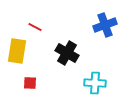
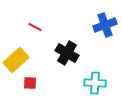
yellow rectangle: moved 1 px left, 9 px down; rotated 40 degrees clockwise
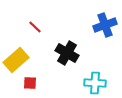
red line: rotated 16 degrees clockwise
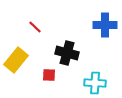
blue cross: rotated 20 degrees clockwise
black cross: rotated 15 degrees counterclockwise
yellow rectangle: rotated 10 degrees counterclockwise
red square: moved 19 px right, 8 px up
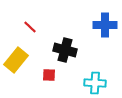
red line: moved 5 px left
black cross: moved 2 px left, 3 px up
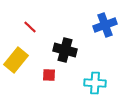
blue cross: rotated 20 degrees counterclockwise
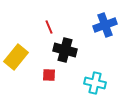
red line: moved 19 px right; rotated 24 degrees clockwise
yellow rectangle: moved 3 px up
cyan cross: rotated 10 degrees clockwise
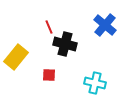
blue cross: rotated 30 degrees counterclockwise
black cross: moved 6 px up
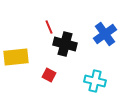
blue cross: moved 9 px down; rotated 15 degrees clockwise
yellow rectangle: rotated 45 degrees clockwise
red square: rotated 24 degrees clockwise
cyan cross: moved 2 px up
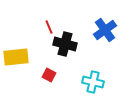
blue cross: moved 4 px up
cyan cross: moved 2 px left, 1 px down
